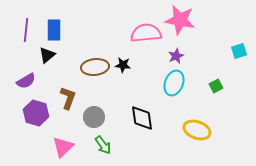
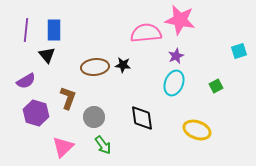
black triangle: rotated 30 degrees counterclockwise
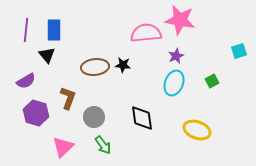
green square: moved 4 px left, 5 px up
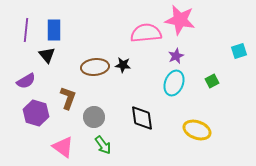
pink triangle: rotated 40 degrees counterclockwise
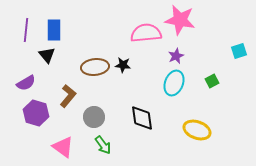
purple semicircle: moved 2 px down
brown L-shape: moved 2 px up; rotated 20 degrees clockwise
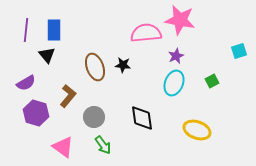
brown ellipse: rotated 76 degrees clockwise
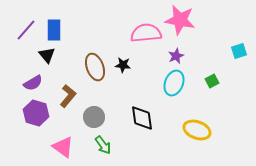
purple line: rotated 35 degrees clockwise
purple semicircle: moved 7 px right
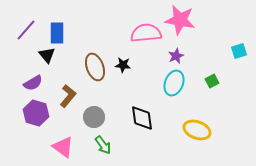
blue rectangle: moved 3 px right, 3 px down
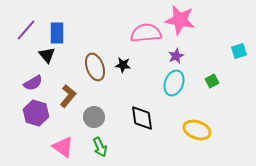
green arrow: moved 3 px left, 2 px down; rotated 12 degrees clockwise
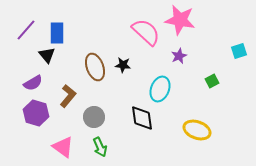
pink semicircle: moved 1 px up; rotated 48 degrees clockwise
purple star: moved 3 px right
cyan ellipse: moved 14 px left, 6 px down
